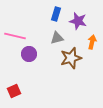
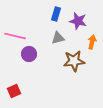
gray triangle: moved 1 px right
brown star: moved 3 px right, 3 px down; rotated 10 degrees clockwise
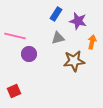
blue rectangle: rotated 16 degrees clockwise
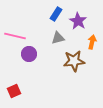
purple star: rotated 18 degrees clockwise
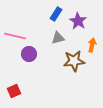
orange arrow: moved 3 px down
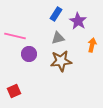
brown star: moved 13 px left
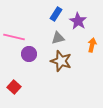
pink line: moved 1 px left, 1 px down
brown star: rotated 25 degrees clockwise
red square: moved 4 px up; rotated 24 degrees counterclockwise
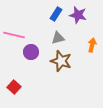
purple star: moved 6 px up; rotated 18 degrees counterclockwise
pink line: moved 2 px up
purple circle: moved 2 px right, 2 px up
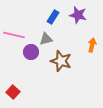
blue rectangle: moved 3 px left, 3 px down
gray triangle: moved 12 px left, 1 px down
red square: moved 1 px left, 5 px down
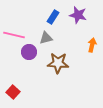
gray triangle: moved 1 px up
purple circle: moved 2 px left
brown star: moved 3 px left, 2 px down; rotated 15 degrees counterclockwise
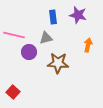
blue rectangle: rotated 40 degrees counterclockwise
orange arrow: moved 4 px left
